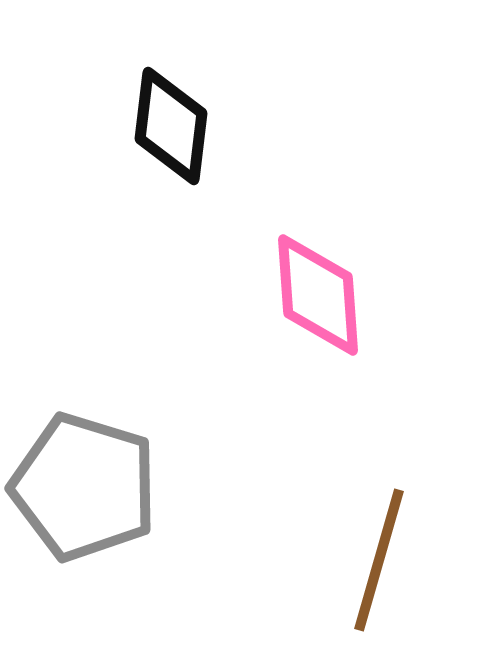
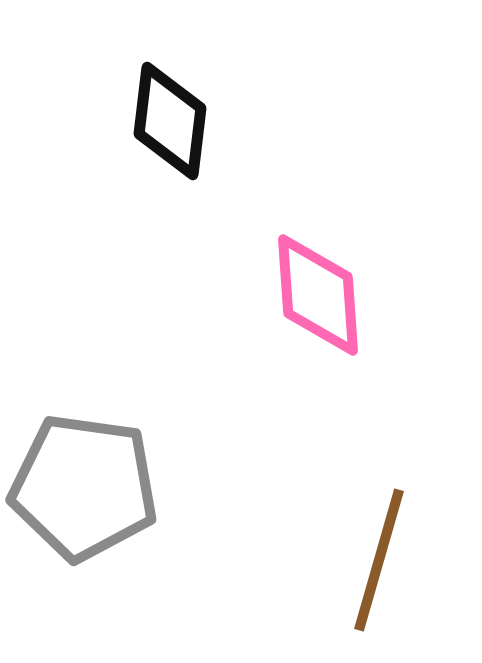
black diamond: moved 1 px left, 5 px up
gray pentagon: rotated 9 degrees counterclockwise
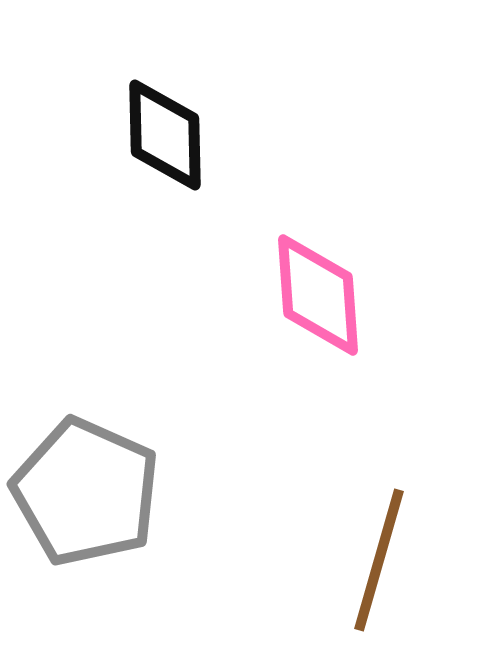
black diamond: moved 5 px left, 14 px down; rotated 8 degrees counterclockwise
gray pentagon: moved 2 px right, 5 px down; rotated 16 degrees clockwise
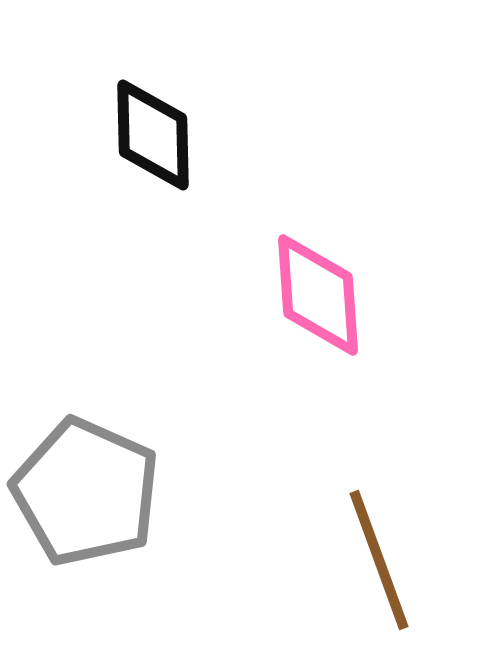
black diamond: moved 12 px left
brown line: rotated 36 degrees counterclockwise
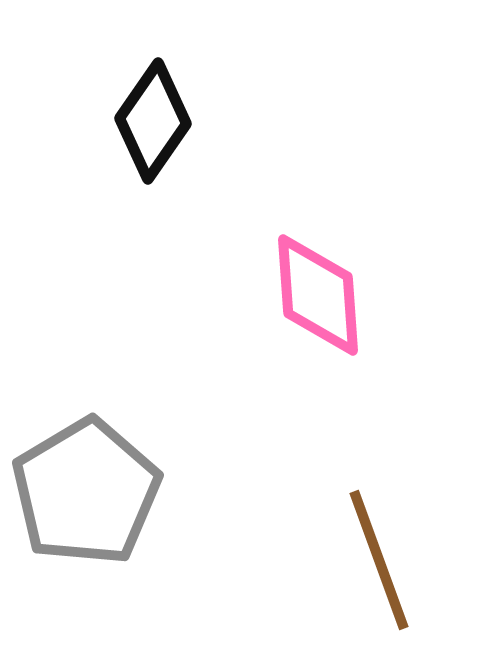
black diamond: moved 14 px up; rotated 36 degrees clockwise
gray pentagon: rotated 17 degrees clockwise
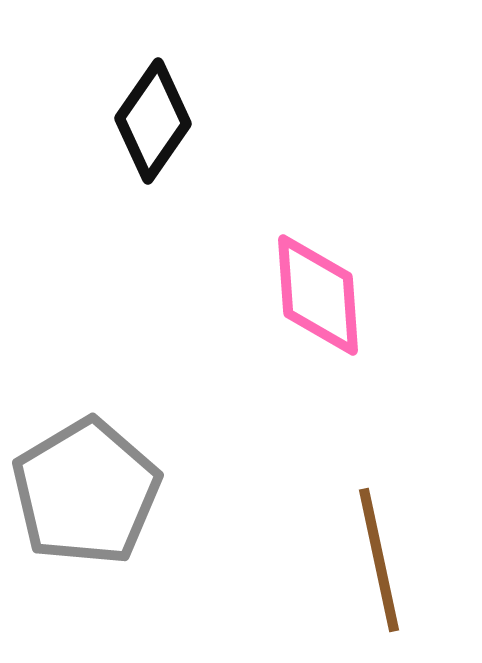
brown line: rotated 8 degrees clockwise
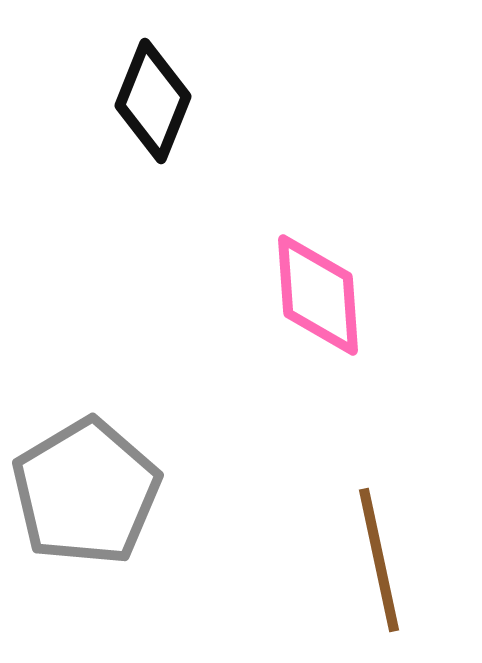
black diamond: moved 20 px up; rotated 13 degrees counterclockwise
